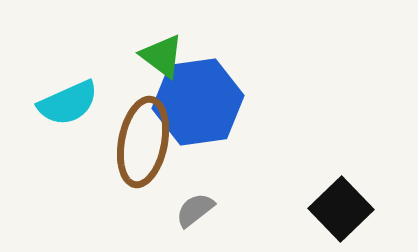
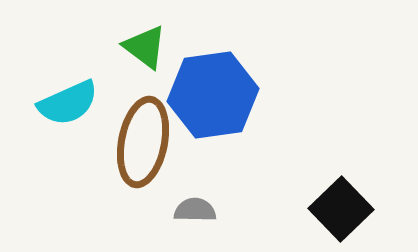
green triangle: moved 17 px left, 9 px up
blue hexagon: moved 15 px right, 7 px up
gray semicircle: rotated 39 degrees clockwise
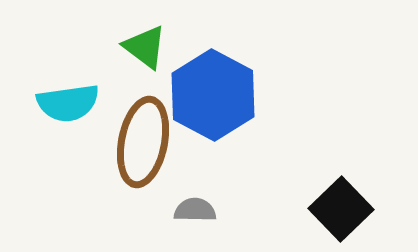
blue hexagon: rotated 24 degrees counterclockwise
cyan semicircle: rotated 16 degrees clockwise
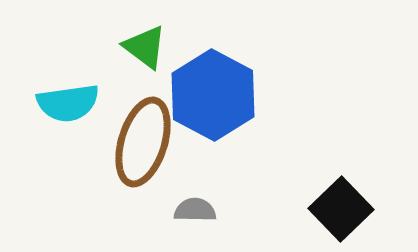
brown ellipse: rotated 6 degrees clockwise
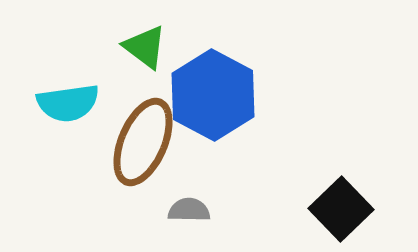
brown ellipse: rotated 6 degrees clockwise
gray semicircle: moved 6 px left
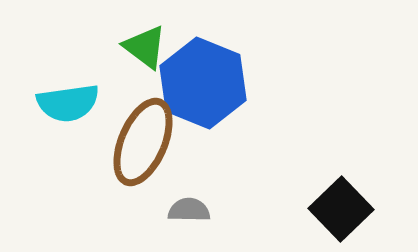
blue hexagon: moved 10 px left, 12 px up; rotated 6 degrees counterclockwise
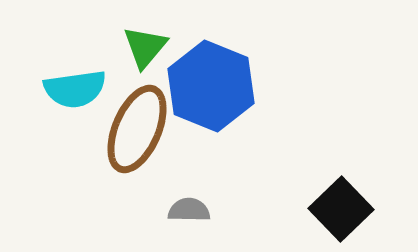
green triangle: rotated 33 degrees clockwise
blue hexagon: moved 8 px right, 3 px down
cyan semicircle: moved 7 px right, 14 px up
brown ellipse: moved 6 px left, 13 px up
